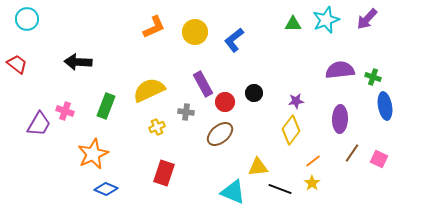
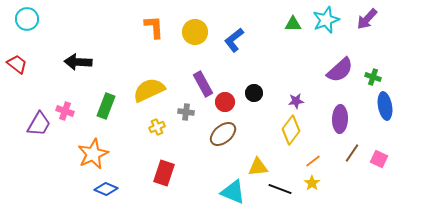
orange L-shape: rotated 70 degrees counterclockwise
purple semicircle: rotated 144 degrees clockwise
brown ellipse: moved 3 px right
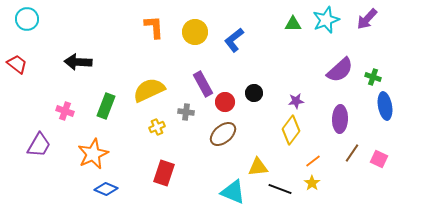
purple trapezoid: moved 21 px down
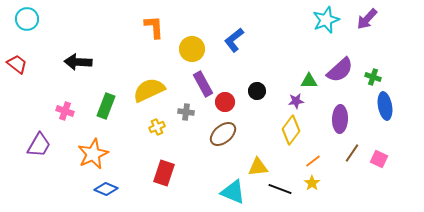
green triangle: moved 16 px right, 57 px down
yellow circle: moved 3 px left, 17 px down
black circle: moved 3 px right, 2 px up
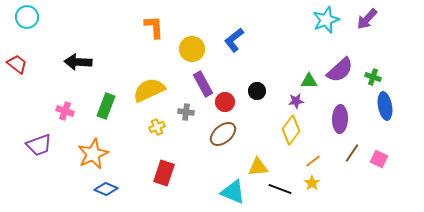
cyan circle: moved 2 px up
purple trapezoid: rotated 40 degrees clockwise
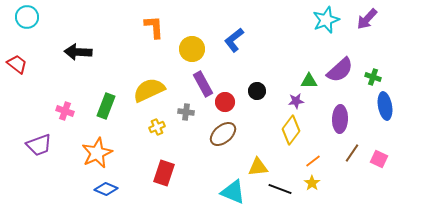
black arrow: moved 10 px up
orange star: moved 4 px right, 1 px up
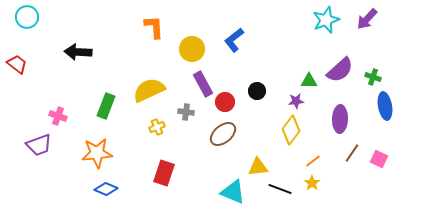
pink cross: moved 7 px left, 5 px down
orange star: rotated 20 degrees clockwise
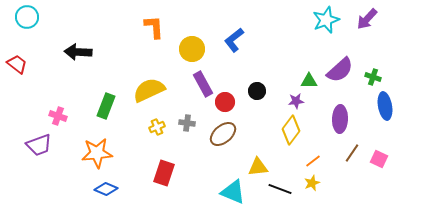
gray cross: moved 1 px right, 11 px down
yellow star: rotated 14 degrees clockwise
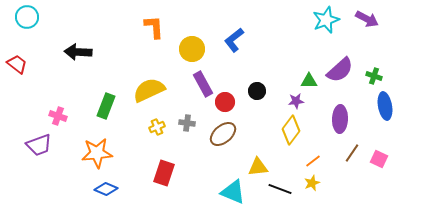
purple arrow: rotated 105 degrees counterclockwise
green cross: moved 1 px right, 1 px up
